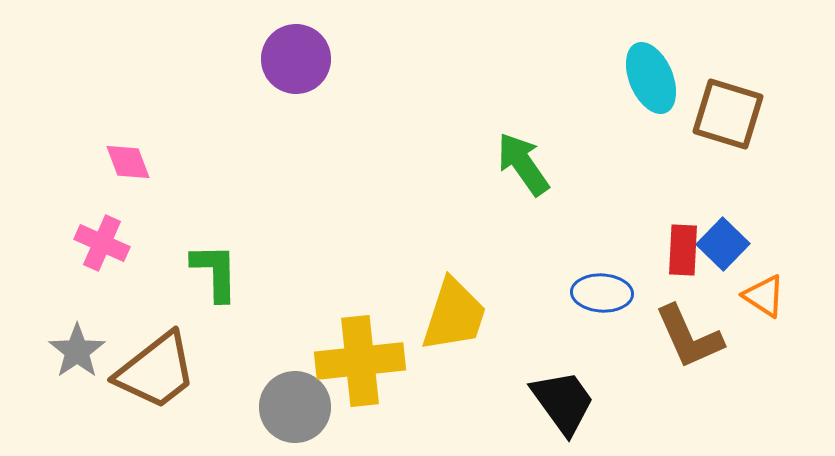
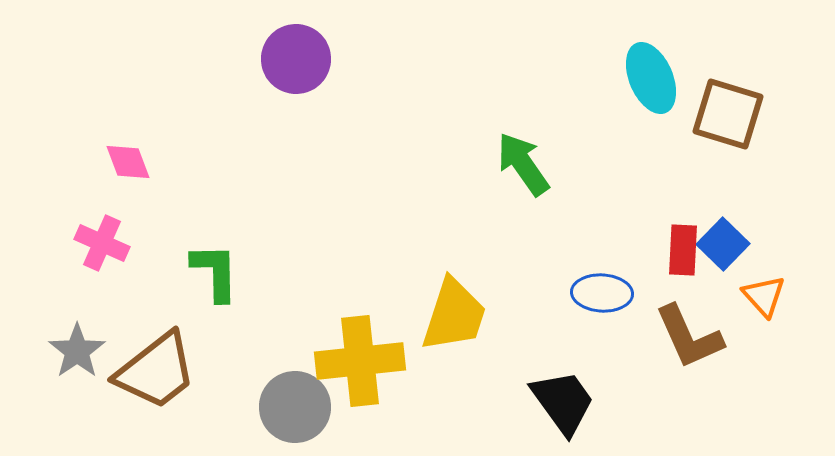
orange triangle: rotated 15 degrees clockwise
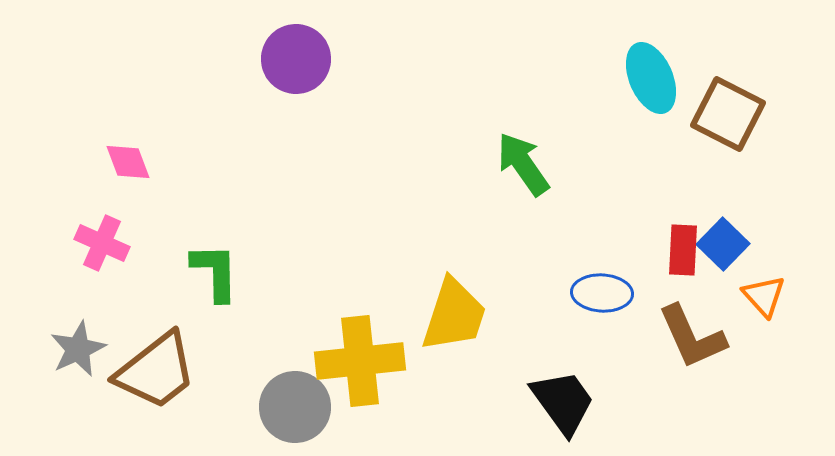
brown square: rotated 10 degrees clockwise
brown L-shape: moved 3 px right
gray star: moved 1 px right, 2 px up; rotated 10 degrees clockwise
